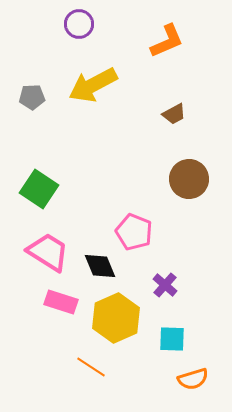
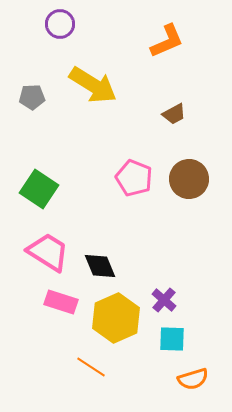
purple circle: moved 19 px left
yellow arrow: rotated 120 degrees counterclockwise
pink pentagon: moved 54 px up
purple cross: moved 1 px left, 15 px down
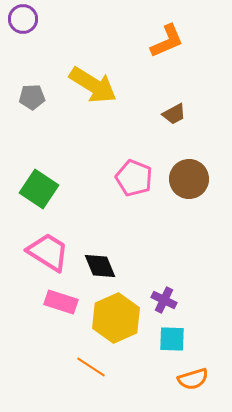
purple circle: moved 37 px left, 5 px up
purple cross: rotated 15 degrees counterclockwise
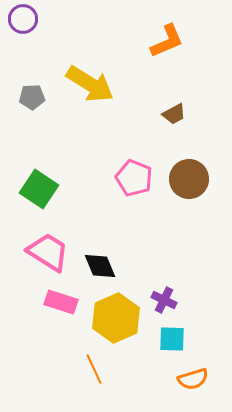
yellow arrow: moved 3 px left, 1 px up
orange line: moved 3 px right, 2 px down; rotated 32 degrees clockwise
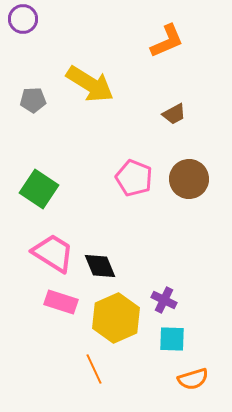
gray pentagon: moved 1 px right, 3 px down
pink trapezoid: moved 5 px right, 1 px down
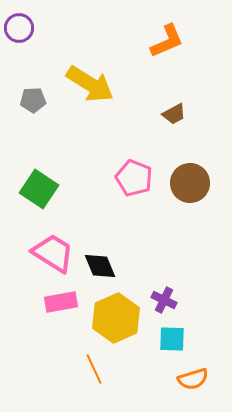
purple circle: moved 4 px left, 9 px down
brown circle: moved 1 px right, 4 px down
pink rectangle: rotated 28 degrees counterclockwise
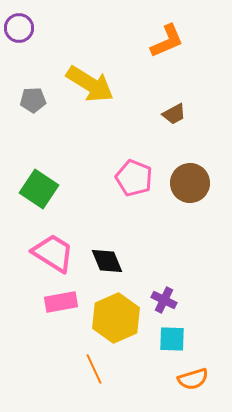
black diamond: moved 7 px right, 5 px up
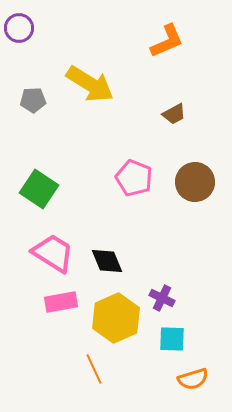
brown circle: moved 5 px right, 1 px up
purple cross: moved 2 px left, 2 px up
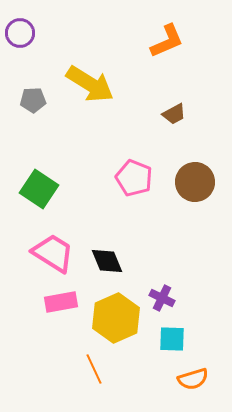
purple circle: moved 1 px right, 5 px down
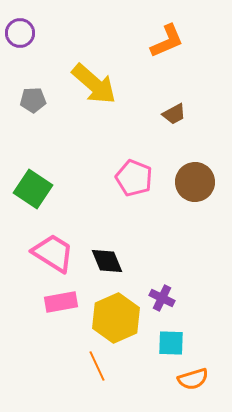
yellow arrow: moved 4 px right; rotated 9 degrees clockwise
green square: moved 6 px left
cyan square: moved 1 px left, 4 px down
orange line: moved 3 px right, 3 px up
